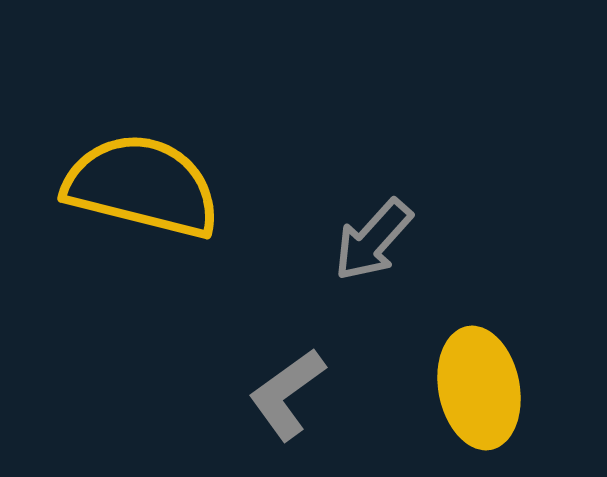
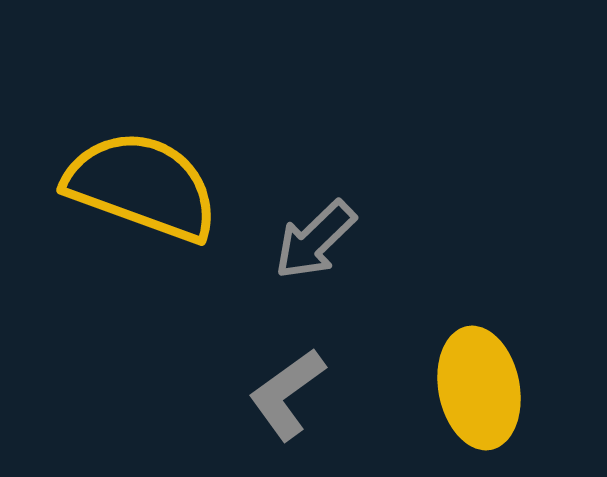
yellow semicircle: rotated 6 degrees clockwise
gray arrow: moved 58 px left; rotated 4 degrees clockwise
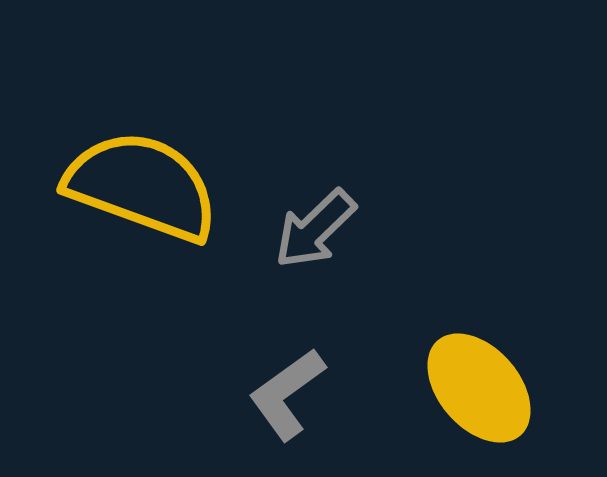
gray arrow: moved 11 px up
yellow ellipse: rotated 30 degrees counterclockwise
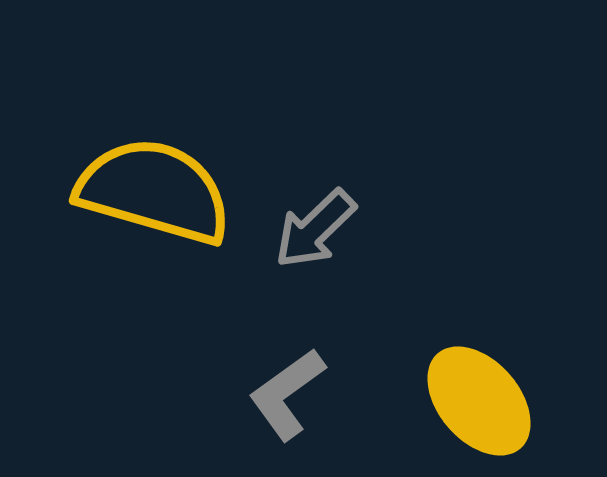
yellow semicircle: moved 12 px right, 5 px down; rotated 4 degrees counterclockwise
yellow ellipse: moved 13 px down
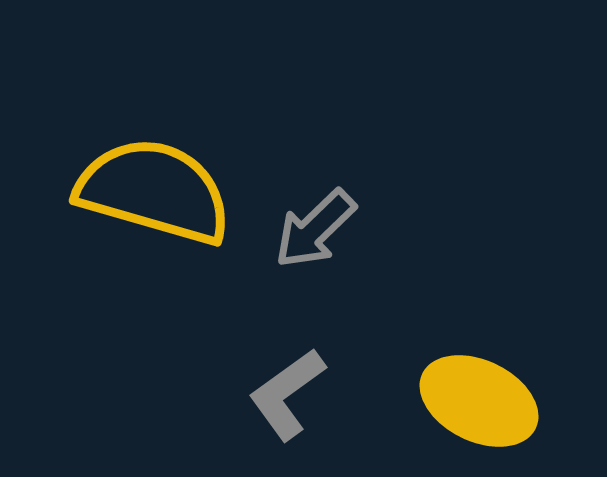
yellow ellipse: rotated 23 degrees counterclockwise
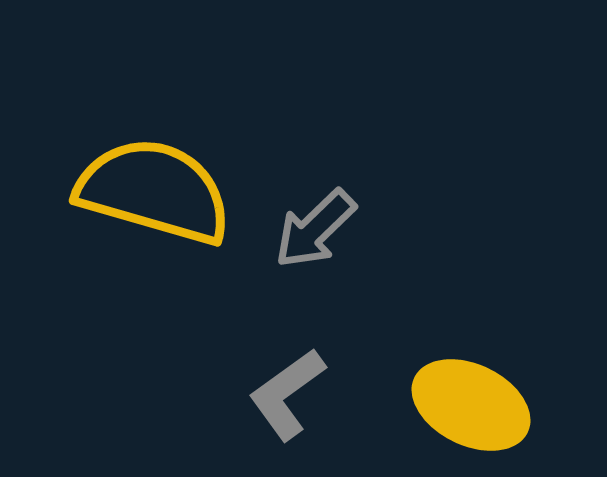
yellow ellipse: moved 8 px left, 4 px down
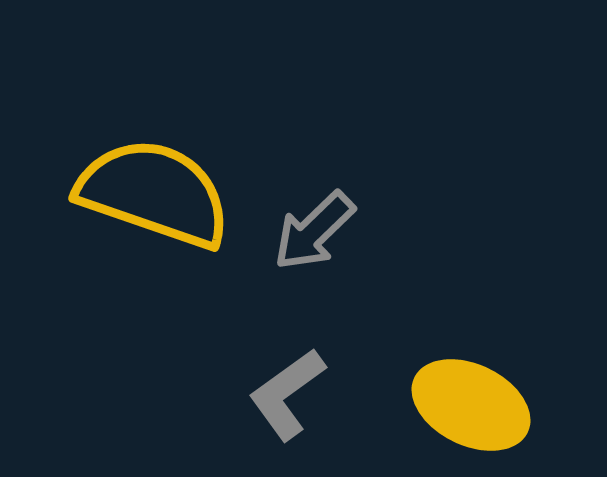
yellow semicircle: moved 2 px down; rotated 3 degrees clockwise
gray arrow: moved 1 px left, 2 px down
